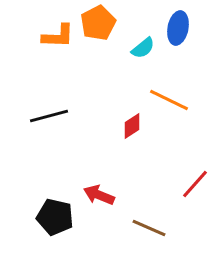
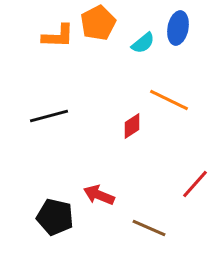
cyan semicircle: moved 5 px up
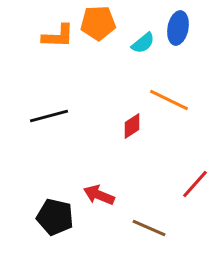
orange pentagon: rotated 24 degrees clockwise
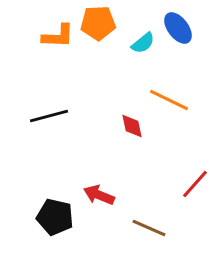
blue ellipse: rotated 48 degrees counterclockwise
red diamond: rotated 68 degrees counterclockwise
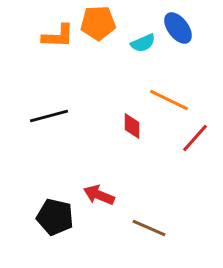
cyan semicircle: rotated 15 degrees clockwise
red diamond: rotated 12 degrees clockwise
red line: moved 46 px up
